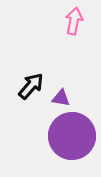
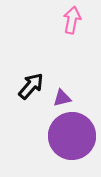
pink arrow: moved 2 px left, 1 px up
purple triangle: moved 1 px right; rotated 24 degrees counterclockwise
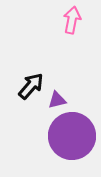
purple triangle: moved 5 px left, 2 px down
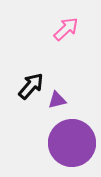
pink arrow: moved 6 px left, 9 px down; rotated 36 degrees clockwise
purple circle: moved 7 px down
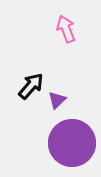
pink arrow: rotated 68 degrees counterclockwise
purple triangle: rotated 30 degrees counterclockwise
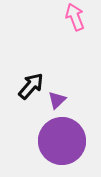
pink arrow: moved 9 px right, 12 px up
purple circle: moved 10 px left, 2 px up
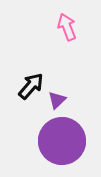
pink arrow: moved 8 px left, 10 px down
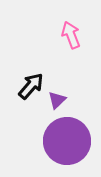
pink arrow: moved 4 px right, 8 px down
purple circle: moved 5 px right
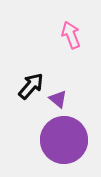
purple triangle: moved 1 px right, 1 px up; rotated 36 degrees counterclockwise
purple circle: moved 3 px left, 1 px up
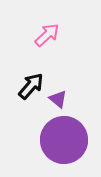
pink arrow: moved 24 px left; rotated 68 degrees clockwise
